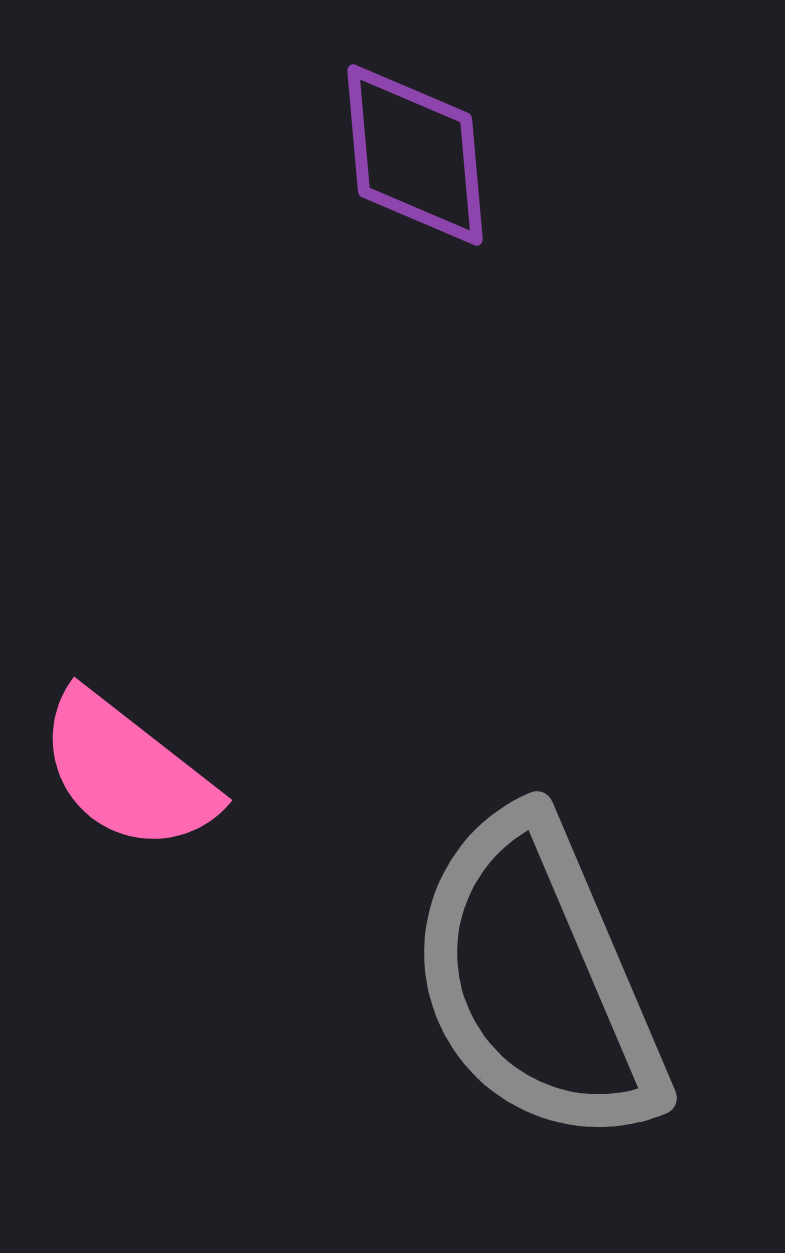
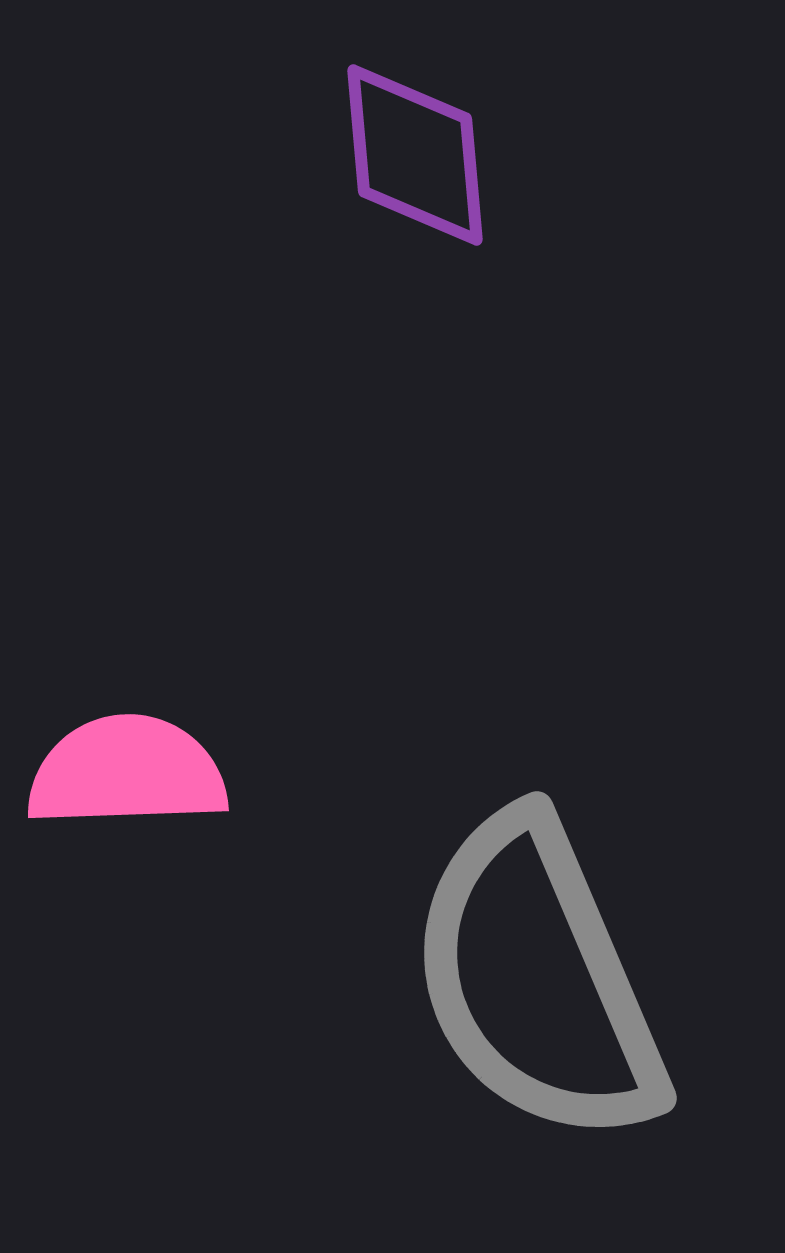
pink semicircle: rotated 140 degrees clockwise
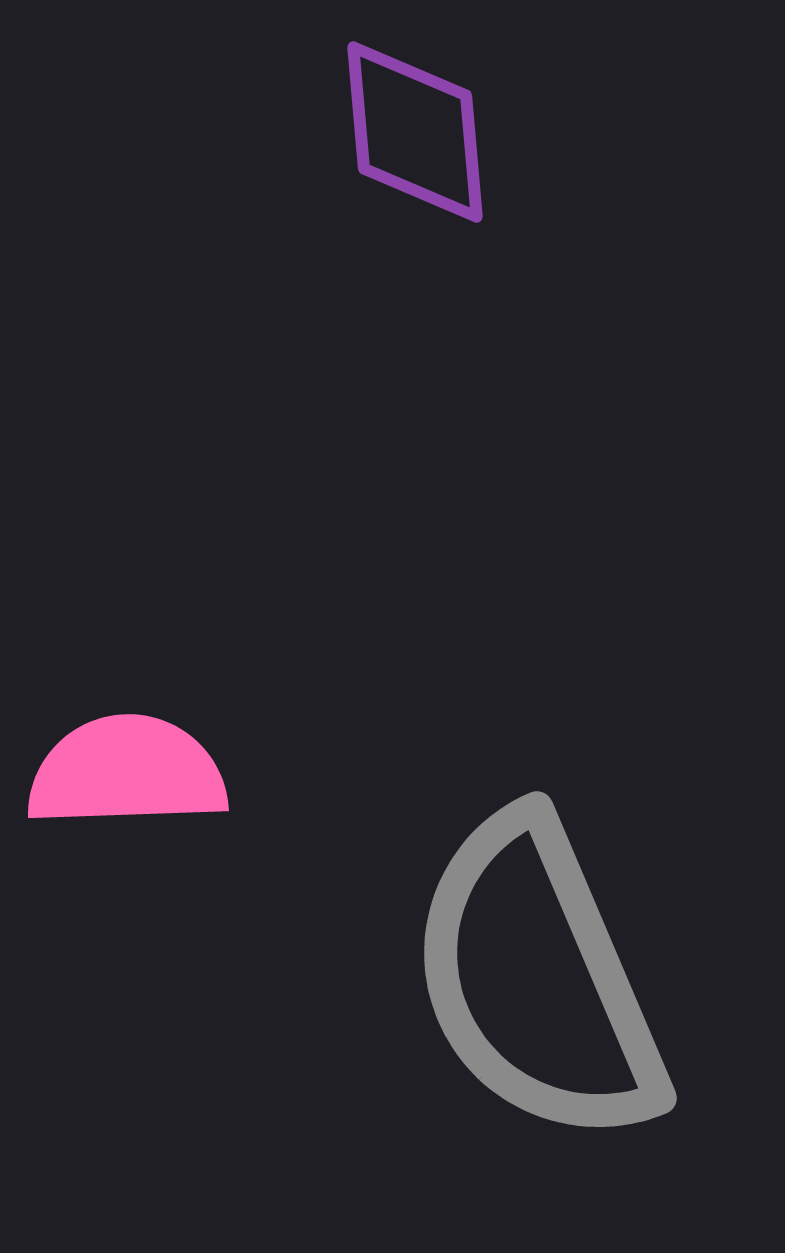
purple diamond: moved 23 px up
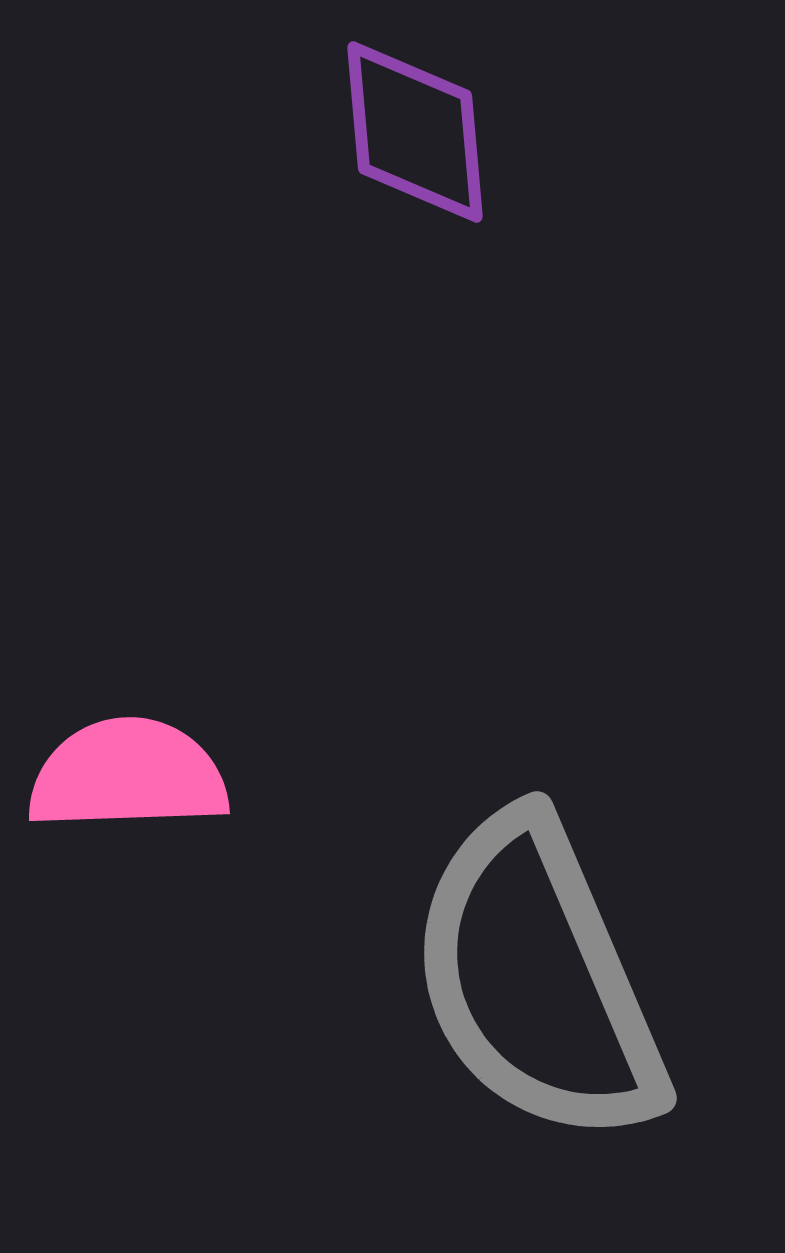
pink semicircle: moved 1 px right, 3 px down
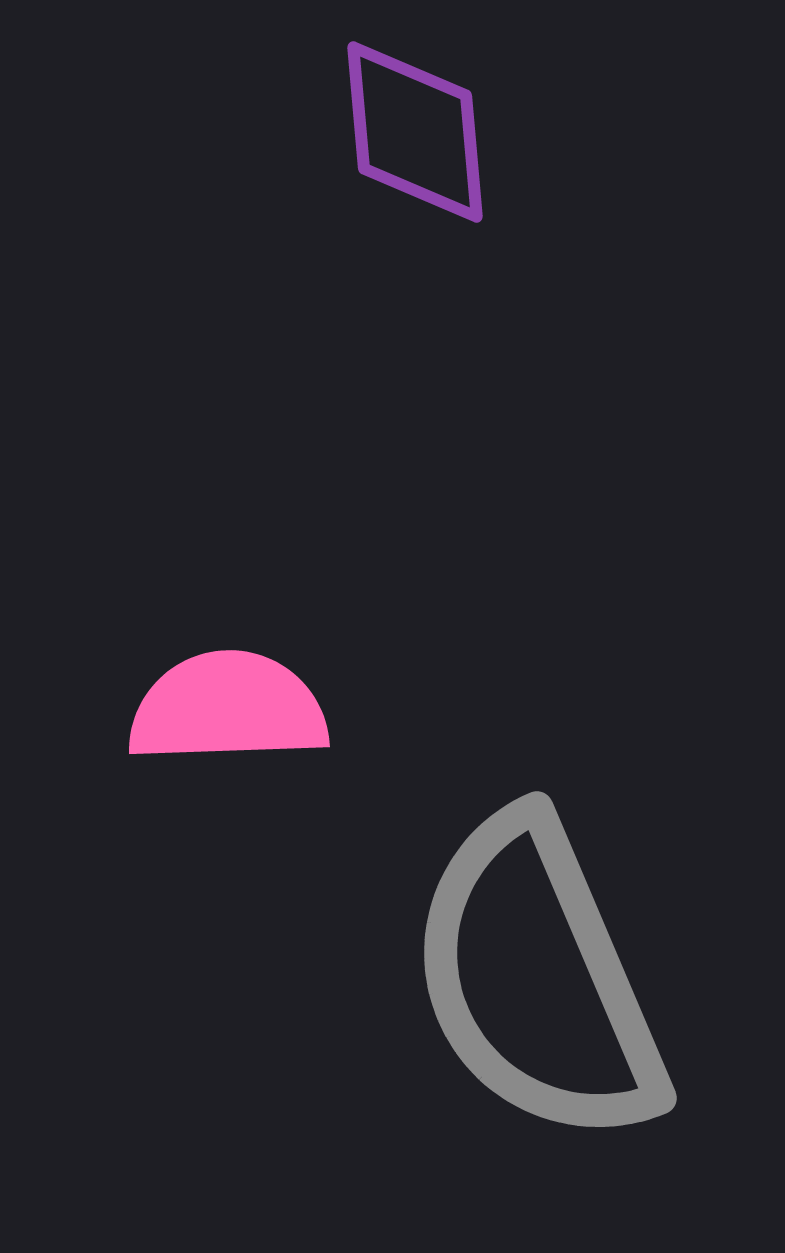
pink semicircle: moved 100 px right, 67 px up
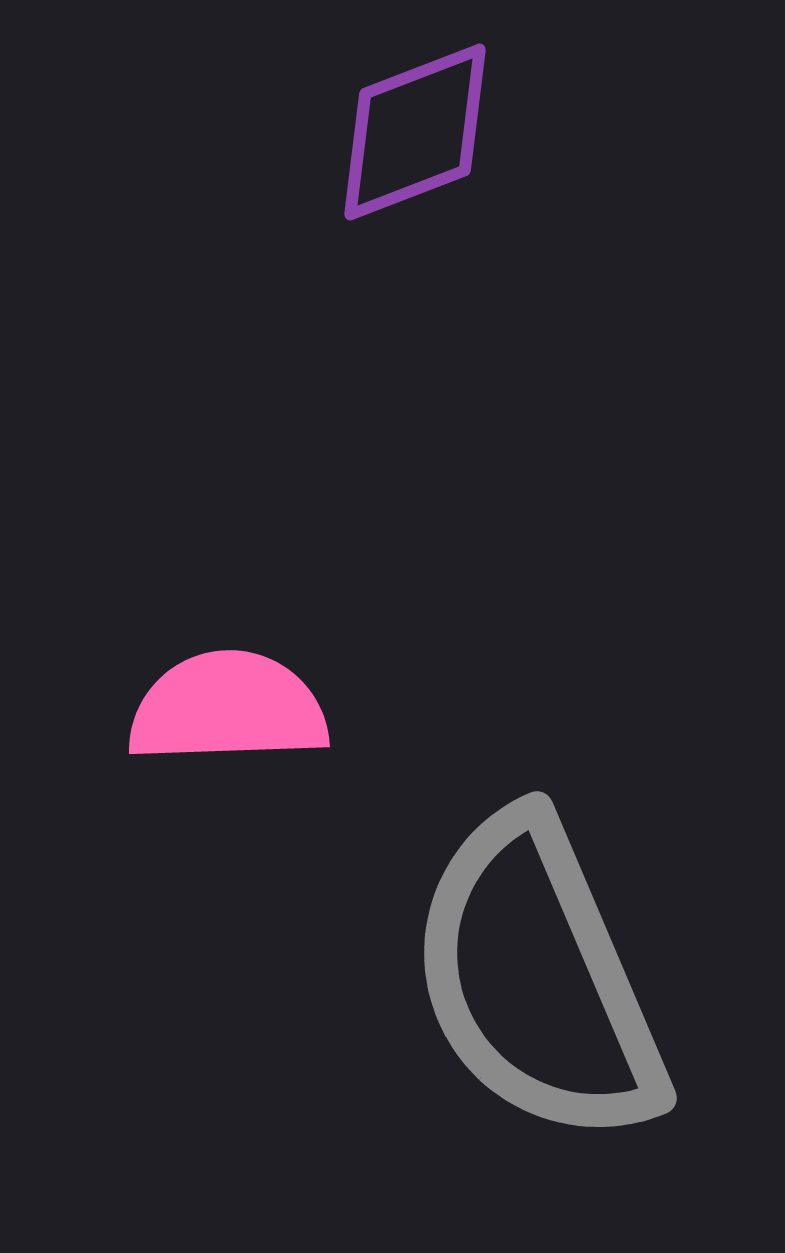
purple diamond: rotated 74 degrees clockwise
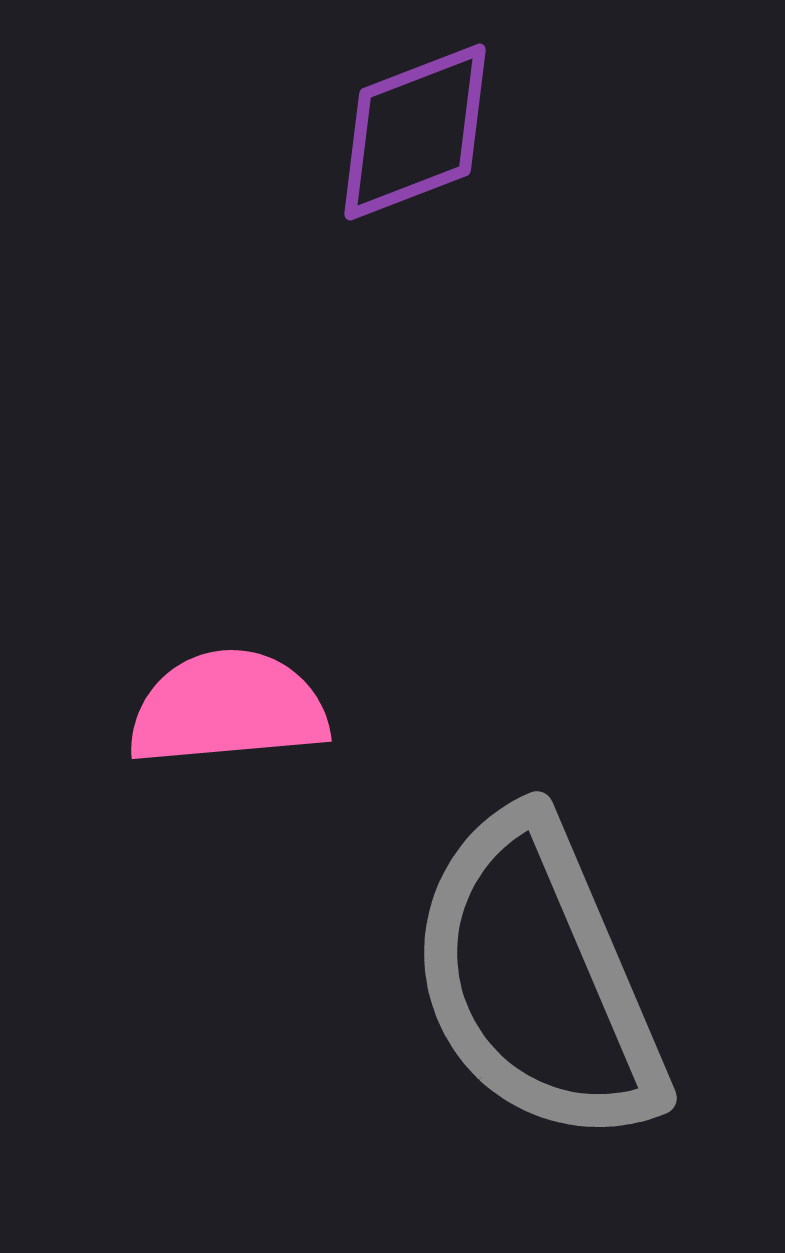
pink semicircle: rotated 3 degrees counterclockwise
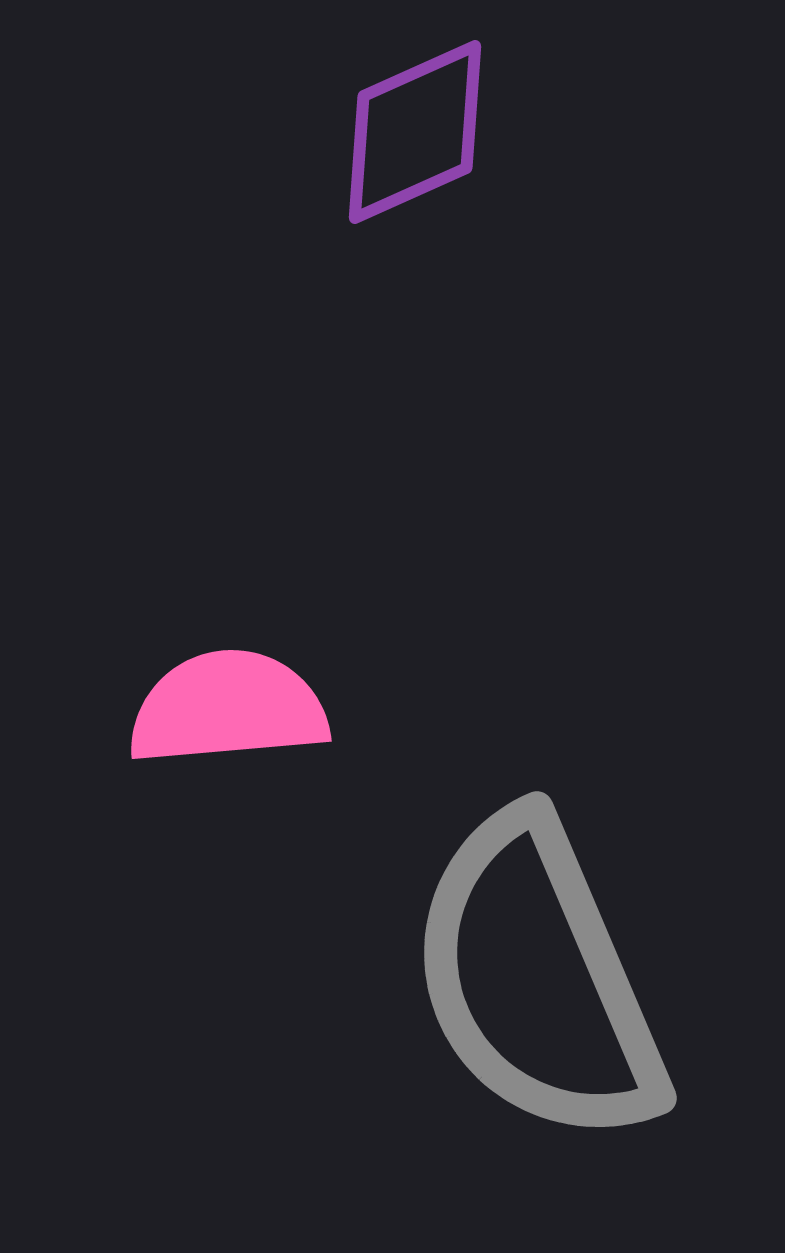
purple diamond: rotated 3 degrees counterclockwise
